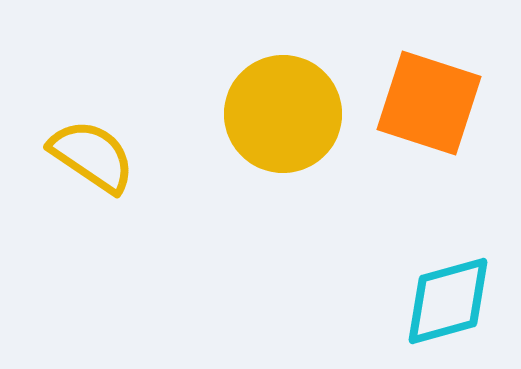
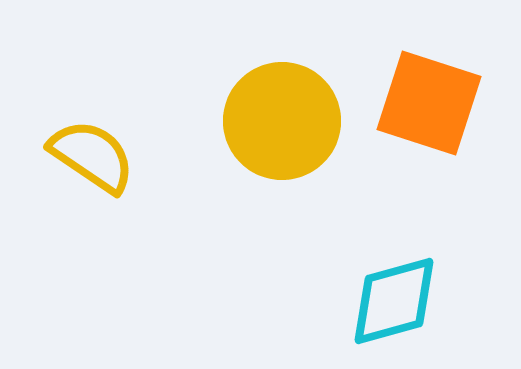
yellow circle: moved 1 px left, 7 px down
cyan diamond: moved 54 px left
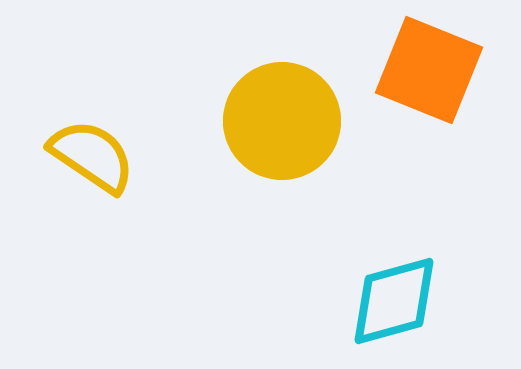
orange square: moved 33 px up; rotated 4 degrees clockwise
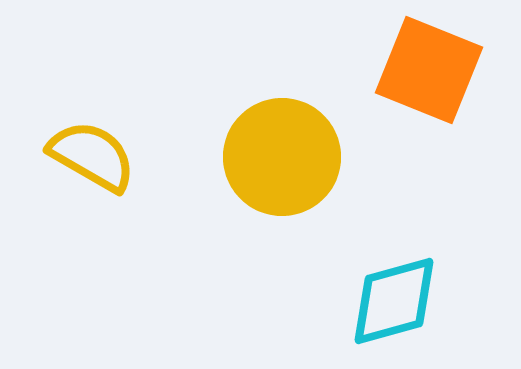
yellow circle: moved 36 px down
yellow semicircle: rotated 4 degrees counterclockwise
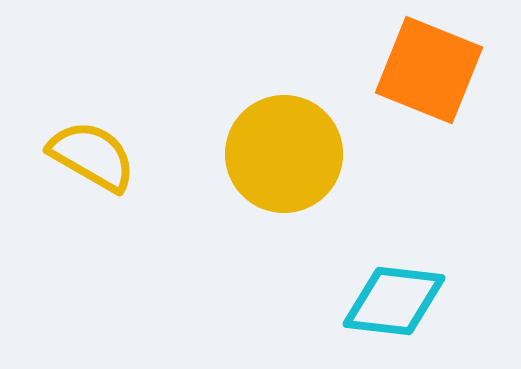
yellow circle: moved 2 px right, 3 px up
cyan diamond: rotated 22 degrees clockwise
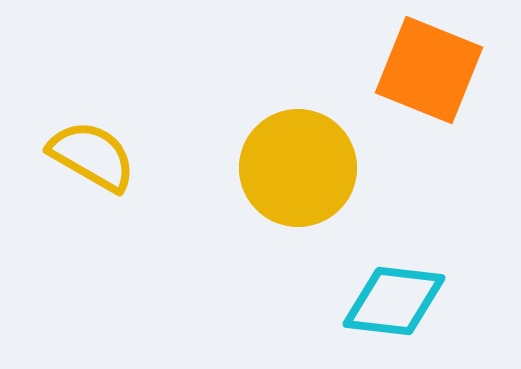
yellow circle: moved 14 px right, 14 px down
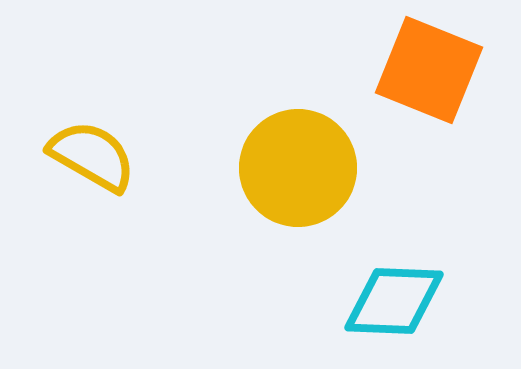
cyan diamond: rotated 4 degrees counterclockwise
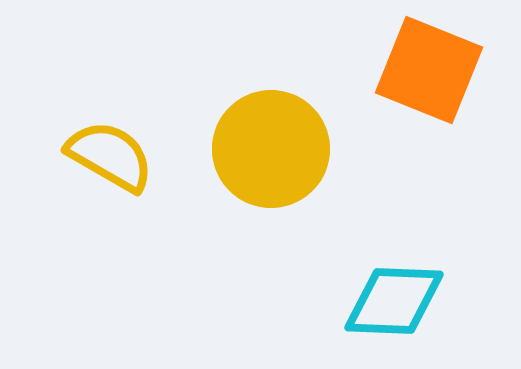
yellow semicircle: moved 18 px right
yellow circle: moved 27 px left, 19 px up
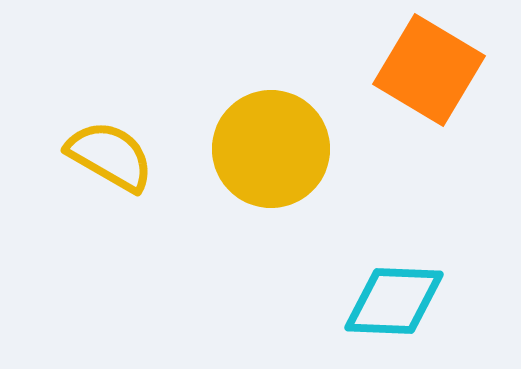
orange square: rotated 9 degrees clockwise
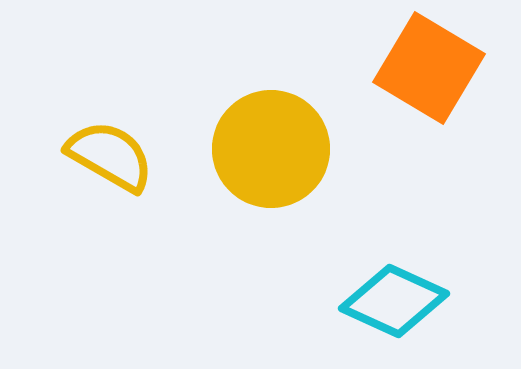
orange square: moved 2 px up
cyan diamond: rotated 22 degrees clockwise
